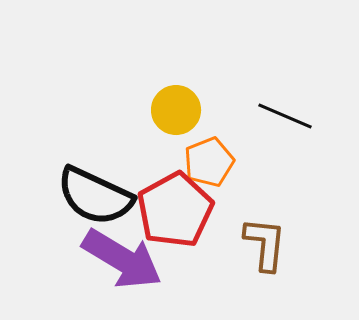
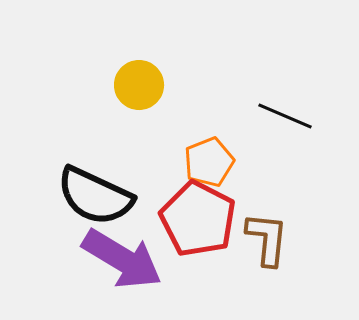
yellow circle: moved 37 px left, 25 px up
red pentagon: moved 23 px right, 9 px down; rotated 16 degrees counterclockwise
brown L-shape: moved 2 px right, 5 px up
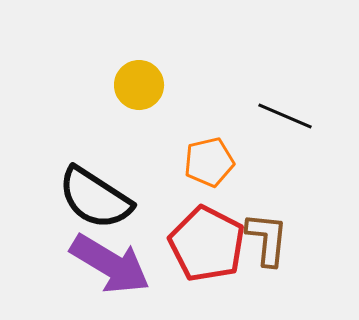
orange pentagon: rotated 9 degrees clockwise
black semicircle: moved 2 px down; rotated 8 degrees clockwise
red pentagon: moved 9 px right, 25 px down
purple arrow: moved 12 px left, 5 px down
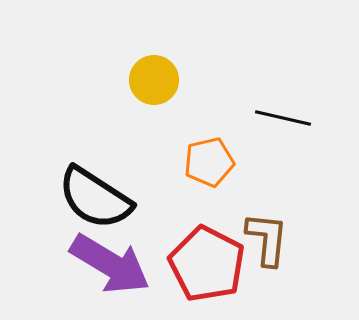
yellow circle: moved 15 px right, 5 px up
black line: moved 2 px left, 2 px down; rotated 10 degrees counterclockwise
red pentagon: moved 20 px down
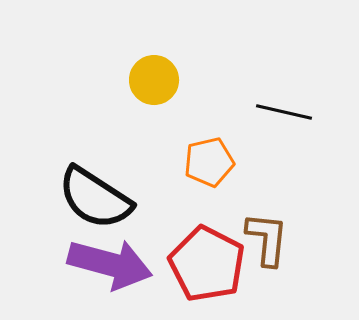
black line: moved 1 px right, 6 px up
purple arrow: rotated 16 degrees counterclockwise
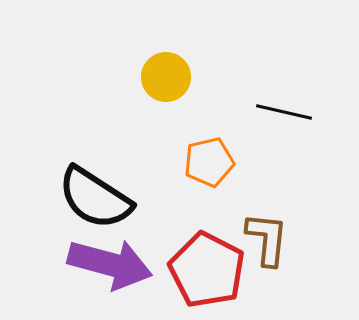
yellow circle: moved 12 px right, 3 px up
red pentagon: moved 6 px down
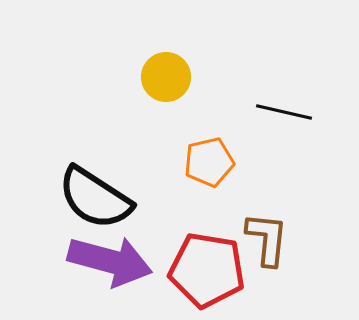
purple arrow: moved 3 px up
red pentagon: rotated 18 degrees counterclockwise
